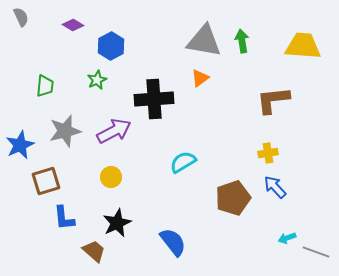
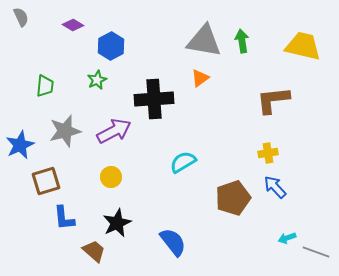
yellow trapezoid: rotated 9 degrees clockwise
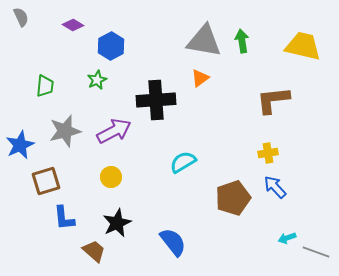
black cross: moved 2 px right, 1 px down
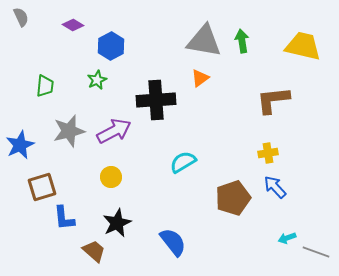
gray star: moved 4 px right
brown square: moved 4 px left, 6 px down
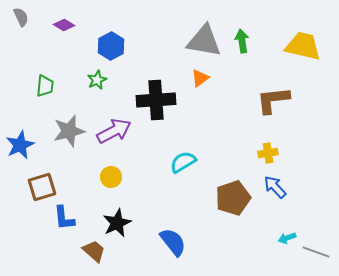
purple diamond: moved 9 px left
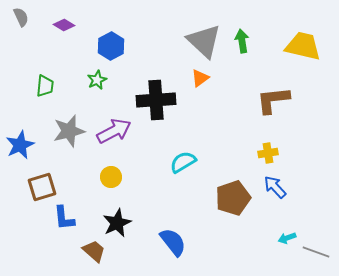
gray triangle: rotated 33 degrees clockwise
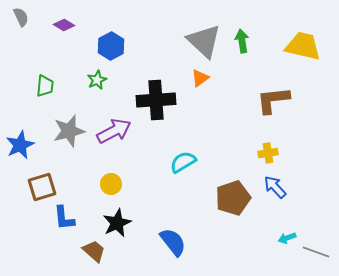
yellow circle: moved 7 px down
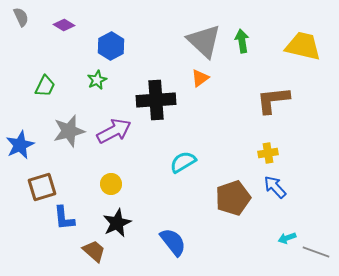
green trapezoid: rotated 20 degrees clockwise
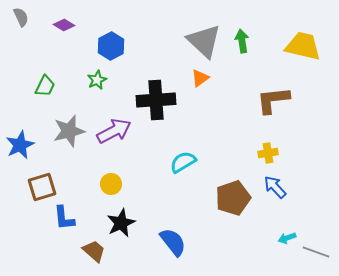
black star: moved 4 px right
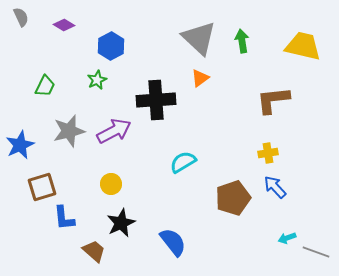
gray triangle: moved 5 px left, 3 px up
